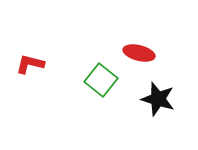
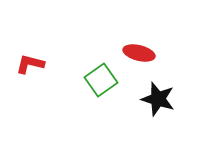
green square: rotated 16 degrees clockwise
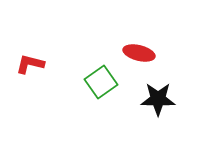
green square: moved 2 px down
black star: rotated 16 degrees counterclockwise
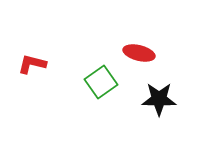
red L-shape: moved 2 px right
black star: moved 1 px right
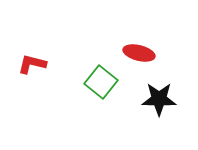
green square: rotated 16 degrees counterclockwise
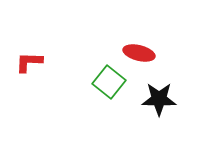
red L-shape: moved 3 px left, 2 px up; rotated 12 degrees counterclockwise
green square: moved 8 px right
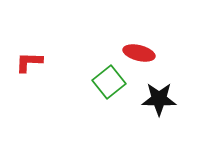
green square: rotated 12 degrees clockwise
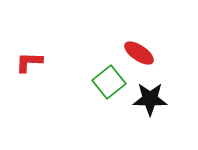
red ellipse: rotated 20 degrees clockwise
black star: moved 9 px left
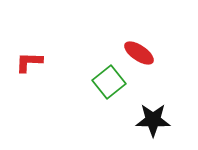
black star: moved 3 px right, 21 px down
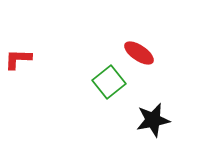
red L-shape: moved 11 px left, 3 px up
black star: rotated 12 degrees counterclockwise
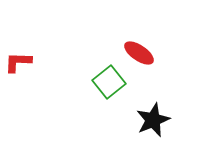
red L-shape: moved 3 px down
black star: rotated 12 degrees counterclockwise
